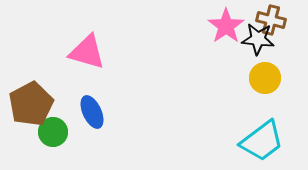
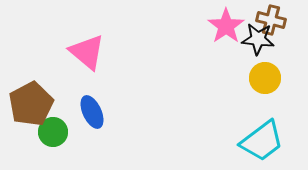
pink triangle: rotated 24 degrees clockwise
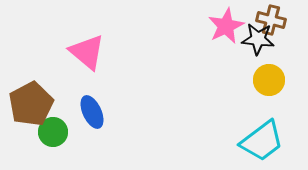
pink star: rotated 9 degrees clockwise
yellow circle: moved 4 px right, 2 px down
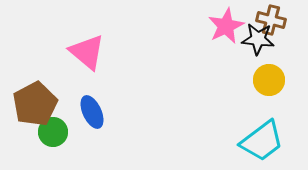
brown pentagon: moved 4 px right
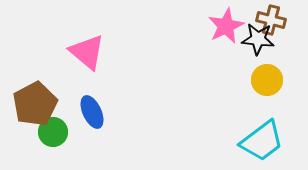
yellow circle: moved 2 px left
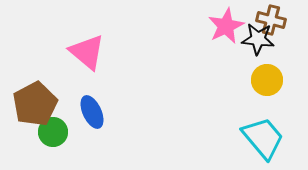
cyan trapezoid: moved 1 px right, 3 px up; rotated 93 degrees counterclockwise
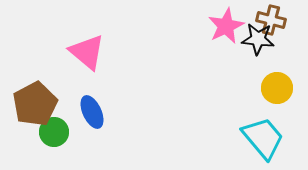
yellow circle: moved 10 px right, 8 px down
green circle: moved 1 px right
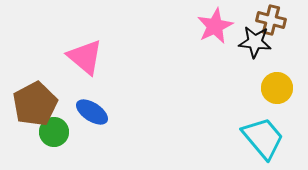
pink star: moved 11 px left
black star: moved 3 px left, 3 px down
pink triangle: moved 2 px left, 5 px down
blue ellipse: rotated 32 degrees counterclockwise
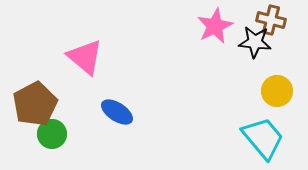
yellow circle: moved 3 px down
blue ellipse: moved 25 px right
green circle: moved 2 px left, 2 px down
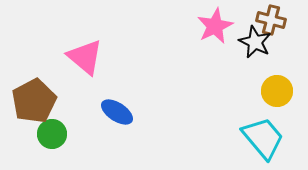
black star: rotated 20 degrees clockwise
brown pentagon: moved 1 px left, 3 px up
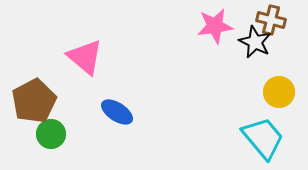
pink star: rotated 18 degrees clockwise
yellow circle: moved 2 px right, 1 px down
green circle: moved 1 px left
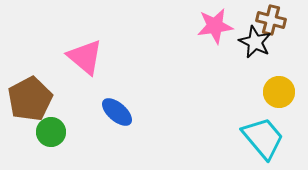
brown pentagon: moved 4 px left, 2 px up
blue ellipse: rotated 8 degrees clockwise
green circle: moved 2 px up
